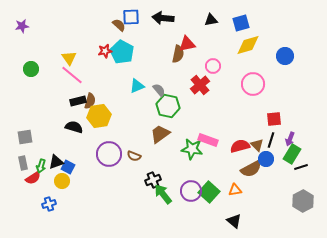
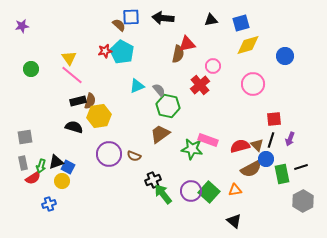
green rectangle at (292, 154): moved 10 px left, 20 px down; rotated 42 degrees counterclockwise
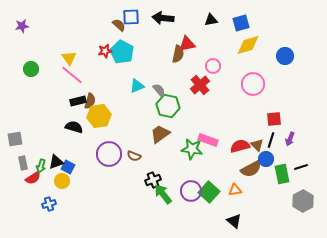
gray square at (25, 137): moved 10 px left, 2 px down
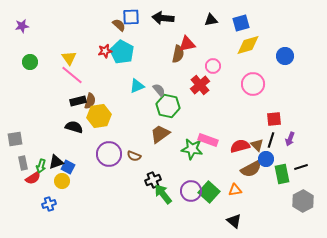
green circle at (31, 69): moved 1 px left, 7 px up
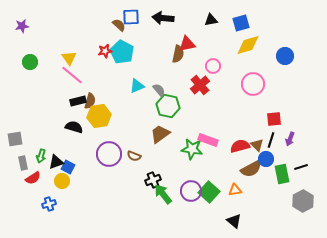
green arrow at (41, 166): moved 10 px up
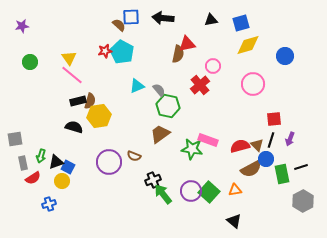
purple circle at (109, 154): moved 8 px down
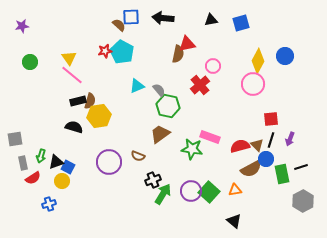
yellow diamond at (248, 45): moved 10 px right, 16 px down; rotated 45 degrees counterclockwise
red square at (274, 119): moved 3 px left
pink rectangle at (208, 140): moved 2 px right, 3 px up
brown semicircle at (134, 156): moved 4 px right
green arrow at (163, 194): rotated 70 degrees clockwise
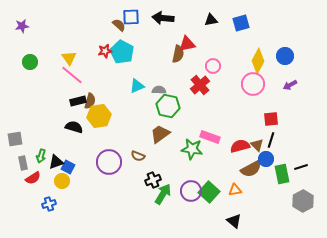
gray semicircle at (159, 90): rotated 48 degrees counterclockwise
purple arrow at (290, 139): moved 54 px up; rotated 40 degrees clockwise
